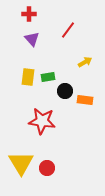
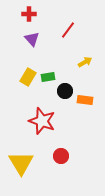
yellow rectangle: rotated 24 degrees clockwise
red star: rotated 12 degrees clockwise
red circle: moved 14 px right, 12 px up
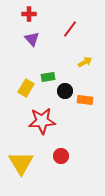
red line: moved 2 px right, 1 px up
yellow rectangle: moved 2 px left, 11 px down
red star: rotated 24 degrees counterclockwise
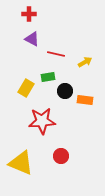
red line: moved 14 px left, 25 px down; rotated 66 degrees clockwise
purple triangle: rotated 21 degrees counterclockwise
yellow triangle: rotated 36 degrees counterclockwise
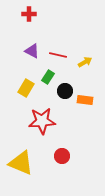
purple triangle: moved 12 px down
red line: moved 2 px right, 1 px down
green rectangle: rotated 48 degrees counterclockwise
red circle: moved 1 px right
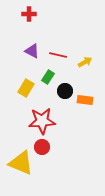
red circle: moved 20 px left, 9 px up
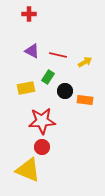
yellow rectangle: rotated 48 degrees clockwise
yellow triangle: moved 7 px right, 7 px down
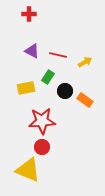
orange rectangle: rotated 28 degrees clockwise
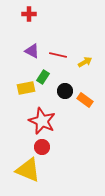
green rectangle: moved 5 px left
red star: rotated 28 degrees clockwise
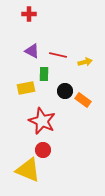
yellow arrow: rotated 16 degrees clockwise
green rectangle: moved 1 px right, 3 px up; rotated 32 degrees counterclockwise
orange rectangle: moved 2 px left
red circle: moved 1 px right, 3 px down
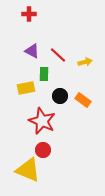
red line: rotated 30 degrees clockwise
black circle: moved 5 px left, 5 px down
